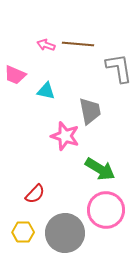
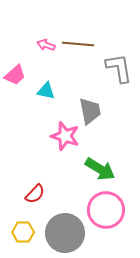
pink trapezoid: rotated 65 degrees counterclockwise
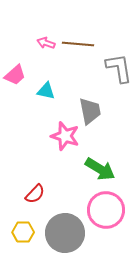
pink arrow: moved 2 px up
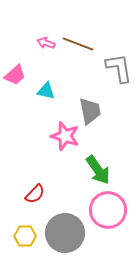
brown line: rotated 16 degrees clockwise
green arrow: moved 2 px left, 1 px down; rotated 24 degrees clockwise
pink circle: moved 2 px right
yellow hexagon: moved 2 px right, 4 px down
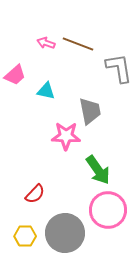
pink star: moved 1 px right; rotated 16 degrees counterclockwise
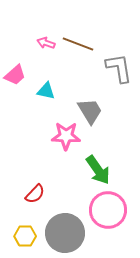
gray trapezoid: rotated 20 degrees counterclockwise
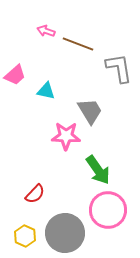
pink arrow: moved 12 px up
yellow hexagon: rotated 25 degrees clockwise
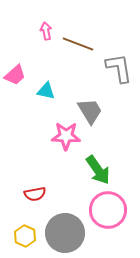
pink arrow: rotated 60 degrees clockwise
red semicircle: rotated 35 degrees clockwise
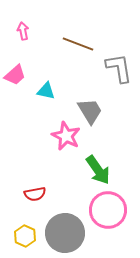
pink arrow: moved 23 px left
pink star: rotated 24 degrees clockwise
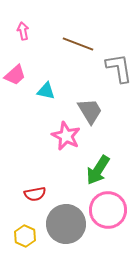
green arrow: rotated 68 degrees clockwise
gray circle: moved 1 px right, 9 px up
